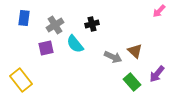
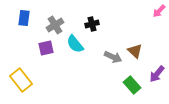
green rectangle: moved 3 px down
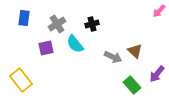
gray cross: moved 2 px right, 1 px up
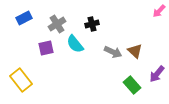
blue rectangle: rotated 56 degrees clockwise
gray arrow: moved 5 px up
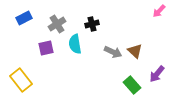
cyan semicircle: rotated 30 degrees clockwise
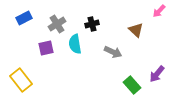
brown triangle: moved 1 px right, 21 px up
